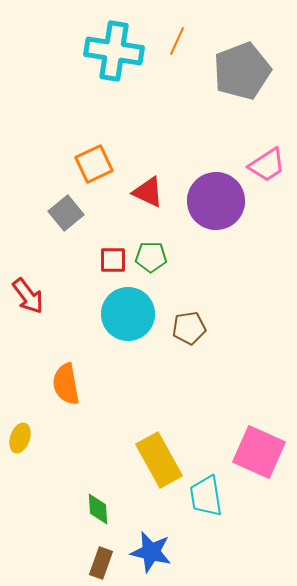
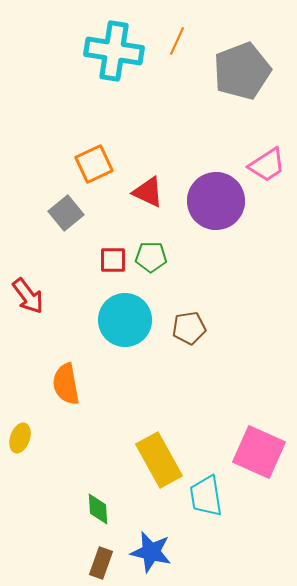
cyan circle: moved 3 px left, 6 px down
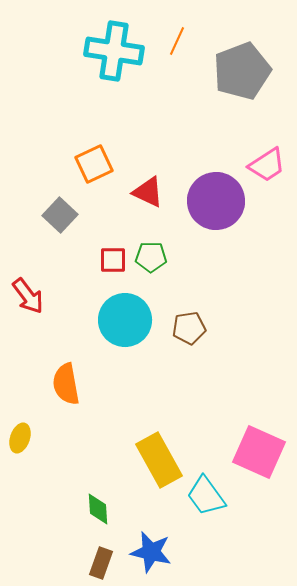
gray square: moved 6 px left, 2 px down; rotated 8 degrees counterclockwise
cyan trapezoid: rotated 27 degrees counterclockwise
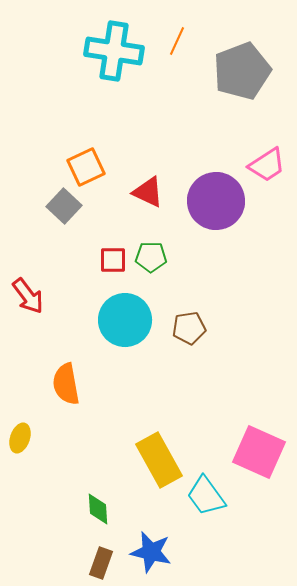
orange square: moved 8 px left, 3 px down
gray square: moved 4 px right, 9 px up
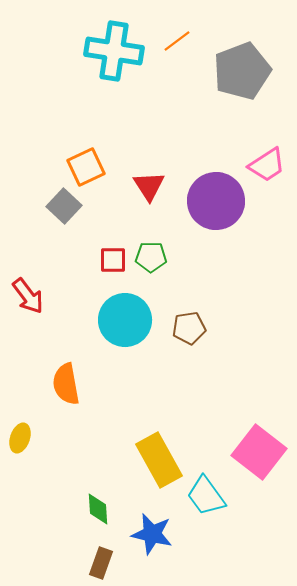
orange line: rotated 28 degrees clockwise
red triangle: moved 1 px right, 6 px up; rotated 32 degrees clockwise
pink square: rotated 14 degrees clockwise
blue star: moved 1 px right, 18 px up
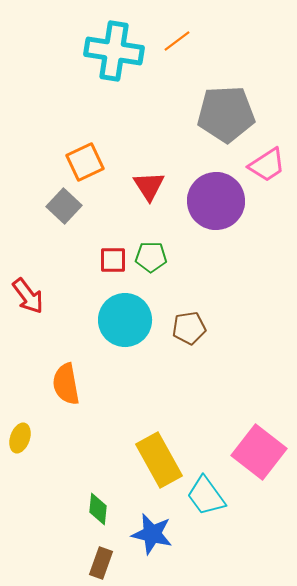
gray pentagon: moved 16 px left, 43 px down; rotated 18 degrees clockwise
orange square: moved 1 px left, 5 px up
green diamond: rotated 8 degrees clockwise
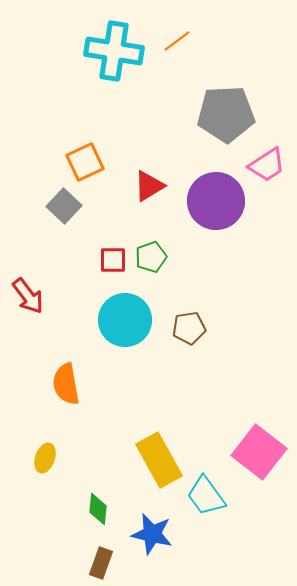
red triangle: rotated 32 degrees clockwise
green pentagon: rotated 20 degrees counterclockwise
yellow ellipse: moved 25 px right, 20 px down
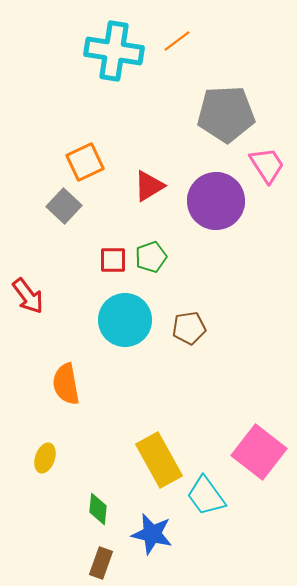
pink trapezoid: rotated 90 degrees counterclockwise
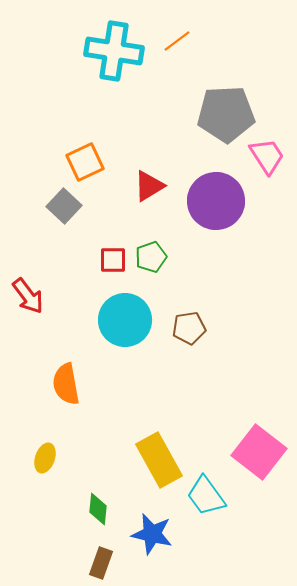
pink trapezoid: moved 9 px up
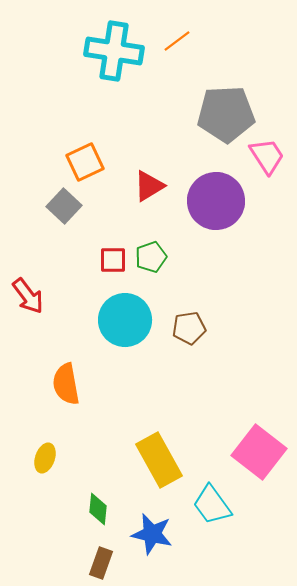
cyan trapezoid: moved 6 px right, 9 px down
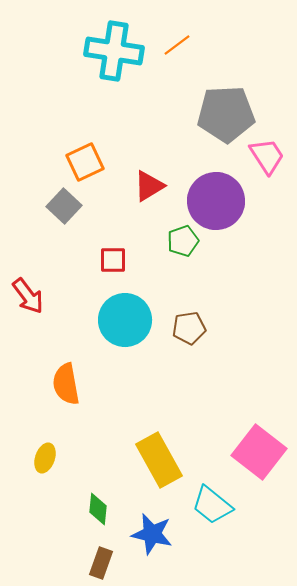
orange line: moved 4 px down
green pentagon: moved 32 px right, 16 px up
cyan trapezoid: rotated 15 degrees counterclockwise
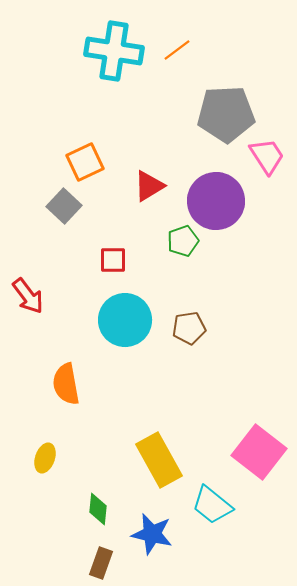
orange line: moved 5 px down
